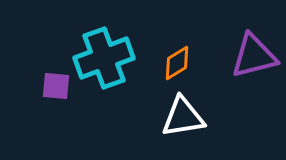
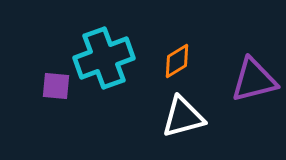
purple triangle: moved 24 px down
orange diamond: moved 2 px up
white triangle: rotated 6 degrees counterclockwise
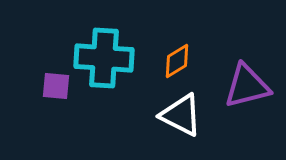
cyan cross: rotated 24 degrees clockwise
purple triangle: moved 7 px left, 6 px down
white triangle: moved 2 px left, 2 px up; rotated 42 degrees clockwise
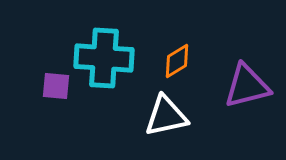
white triangle: moved 15 px left, 1 px down; rotated 39 degrees counterclockwise
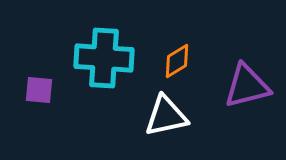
purple square: moved 17 px left, 4 px down
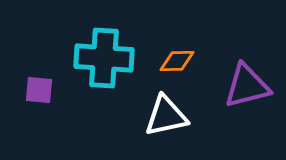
orange diamond: rotated 30 degrees clockwise
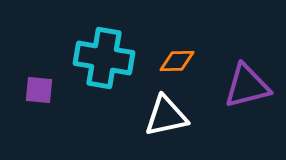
cyan cross: rotated 6 degrees clockwise
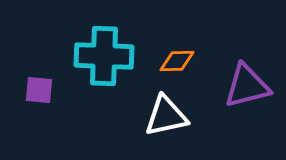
cyan cross: moved 2 px up; rotated 8 degrees counterclockwise
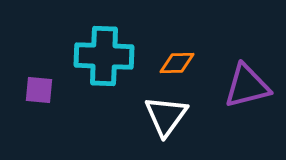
orange diamond: moved 2 px down
white triangle: rotated 42 degrees counterclockwise
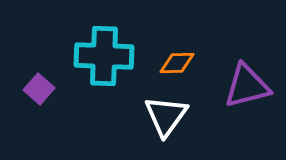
purple square: moved 1 px up; rotated 36 degrees clockwise
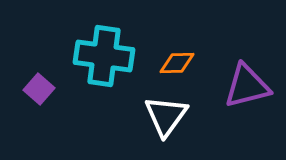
cyan cross: rotated 6 degrees clockwise
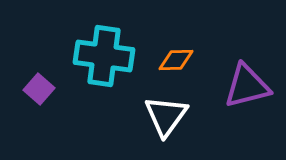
orange diamond: moved 1 px left, 3 px up
